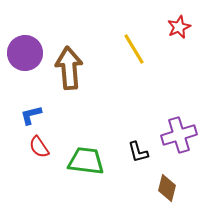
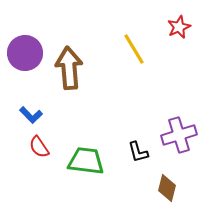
blue L-shape: rotated 120 degrees counterclockwise
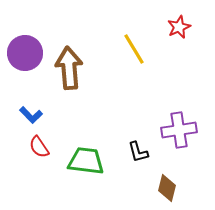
purple cross: moved 5 px up; rotated 8 degrees clockwise
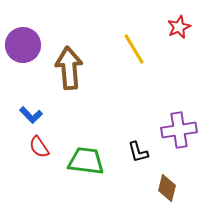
purple circle: moved 2 px left, 8 px up
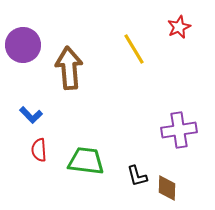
red semicircle: moved 3 px down; rotated 30 degrees clockwise
black L-shape: moved 1 px left, 24 px down
brown diamond: rotated 12 degrees counterclockwise
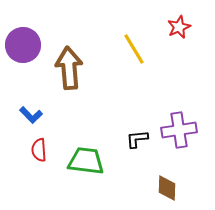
black L-shape: moved 37 px up; rotated 100 degrees clockwise
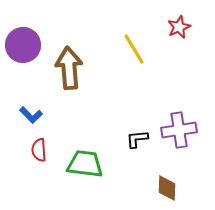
green trapezoid: moved 1 px left, 3 px down
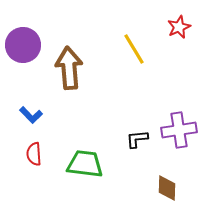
red semicircle: moved 5 px left, 4 px down
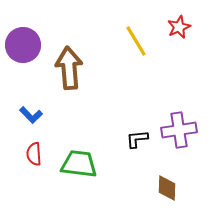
yellow line: moved 2 px right, 8 px up
green trapezoid: moved 6 px left
